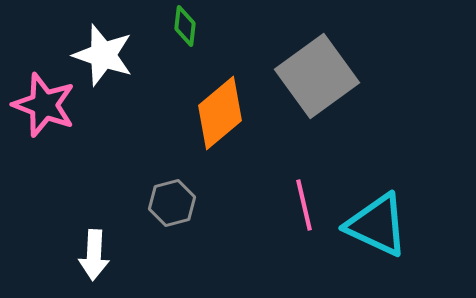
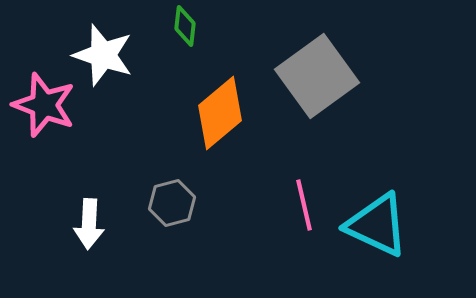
white arrow: moved 5 px left, 31 px up
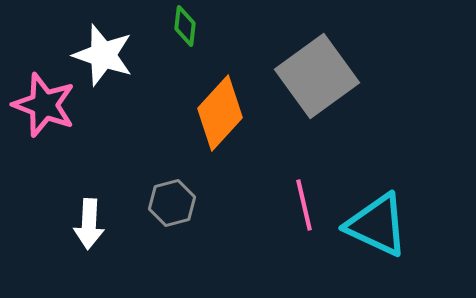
orange diamond: rotated 8 degrees counterclockwise
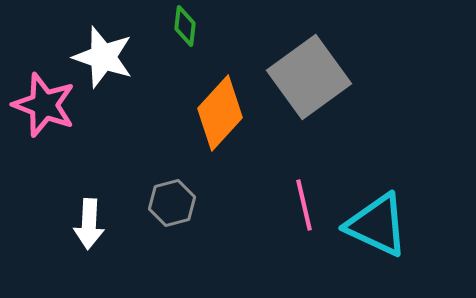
white star: moved 2 px down
gray square: moved 8 px left, 1 px down
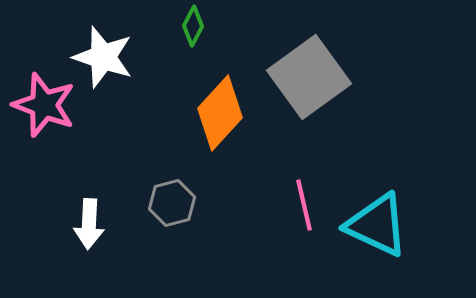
green diamond: moved 8 px right; rotated 21 degrees clockwise
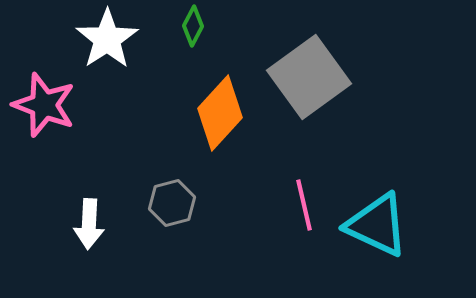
white star: moved 4 px right, 18 px up; rotated 20 degrees clockwise
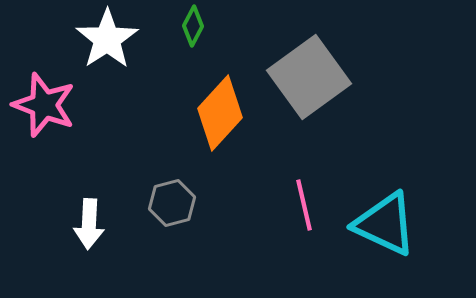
cyan triangle: moved 8 px right, 1 px up
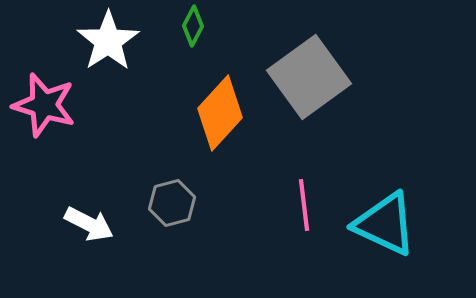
white star: moved 1 px right, 2 px down
pink star: rotated 4 degrees counterclockwise
pink line: rotated 6 degrees clockwise
white arrow: rotated 66 degrees counterclockwise
